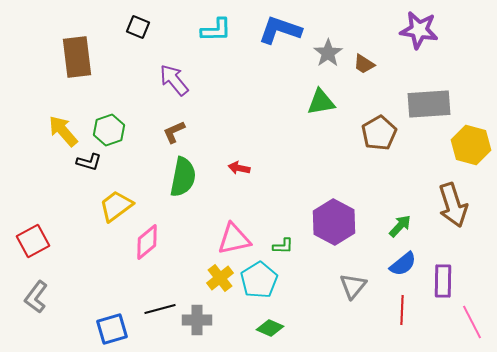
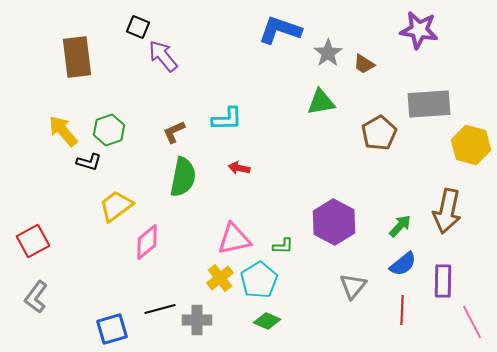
cyan L-shape: moved 11 px right, 89 px down
purple arrow: moved 11 px left, 24 px up
brown arrow: moved 6 px left, 6 px down; rotated 30 degrees clockwise
green diamond: moved 3 px left, 7 px up
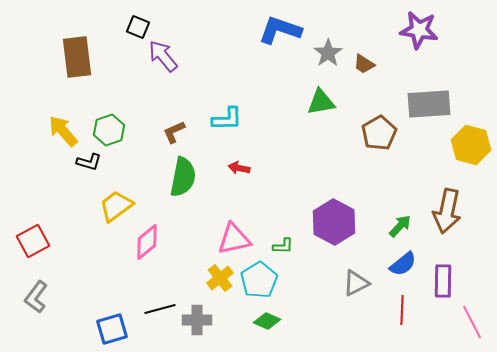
gray triangle: moved 3 px right, 3 px up; rotated 24 degrees clockwise
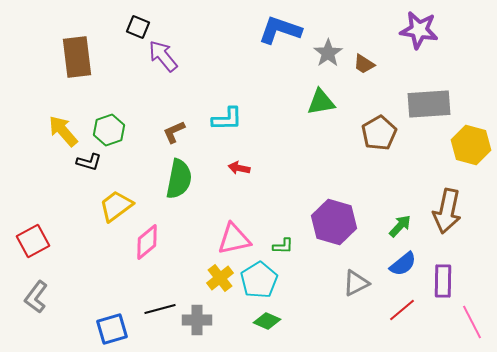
green semicircle: moved 4 px left, 2 px down
purple hexagon: rotated 12 degrees counterclockwise
red line: rotated 48 degrees clockwise
